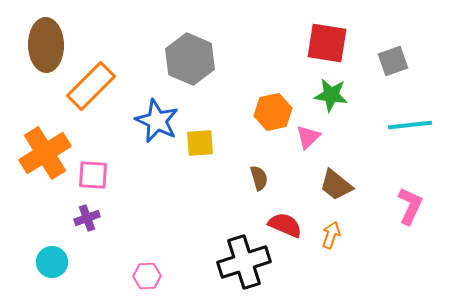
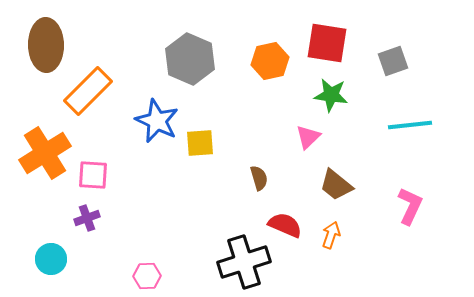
orange rectangle: moved 3 px left, 5 px down
orange hexagon: moved 3 px left, 51 px up
cyan circle: moved 1 px left, 3 px up
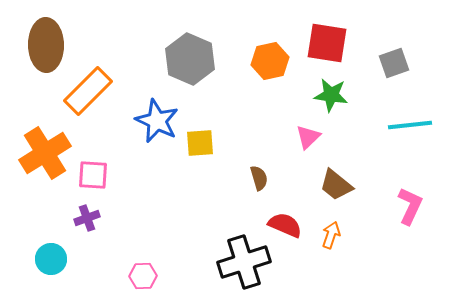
gray square: moved 1 px right, 2 px down
pink hexagon: moved 4 px left
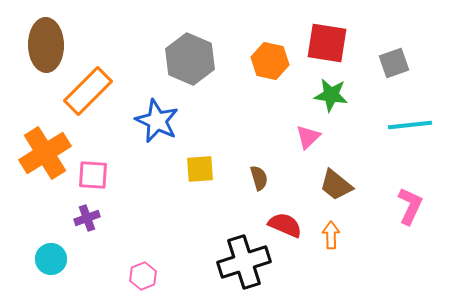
orange hexagon: rotated 24 degrees clockwise
yellow square: moved 26 px down
orange arrow: rotated 20 degrees counterclockwise
pink hexagon: rotated 20 degrees counterclockwise
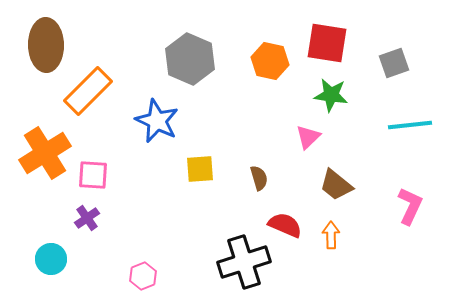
purple cross: rotated 15 degrees counterclockwise
